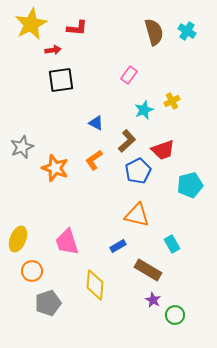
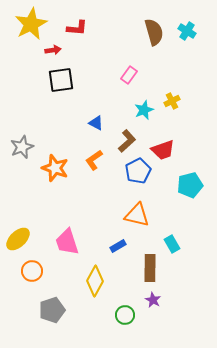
yellow ellipse: rotated 25 degrees clockwise
brown rectangle: moved 2 px right, 2 px up; rotated 60 degrees clockwise
yellow diamond: moved 4 px up; rotated 24 degrees clockwise
gray pentagon: moved 4 px right, 7 px down
green circle: moved 50 px left
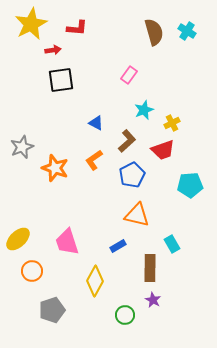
yellow cross: moved 22 px down
blue pentagon: moved 6 px left, 4 px down
cyan pentagon: rotated 10 degrees clockwise
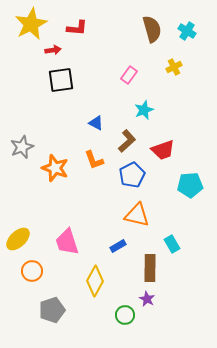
brown semicircle: moved 2 px left, 3 px up
yellow cross: moved 2 px right, 56 px up
orange L-shape: rotated 75 degrees counterclockwise
purple star: moved 6 px left, 1 px up
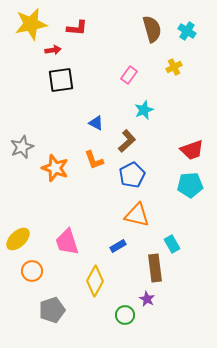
yellow star: rotated 16 degrees clockwise
red trapezoid: moved 29 px right
brown rectangle: moved 5 px right; rotated 8 degrees counterclockwise
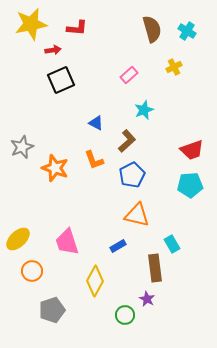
pink rectangle: rotated 12 degrees clockwise
black square: rotated 16 degrees counterclockwise
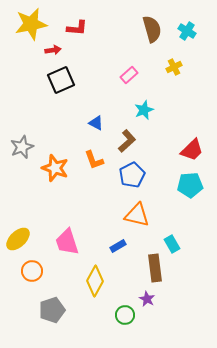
red trapezoid: rotated 25 degrees counterclockwise
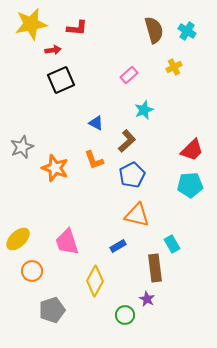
brown semicircle: moved 2 px right, 1 px down
